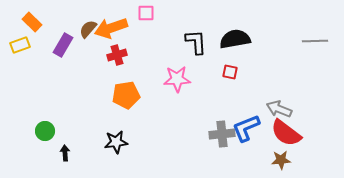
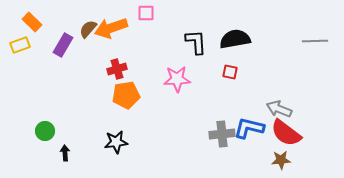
red cross: moved 14 px down
blue L-shape: moved 3 px right; rotated 36 degrees clockwise
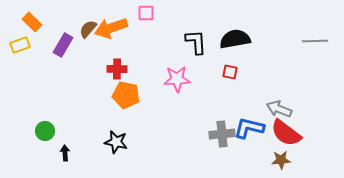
red cross: rotated 18 degrees clockwise
orange pentagon: rotated 20 degrees clockwise
black star: rotated 20 degrees clockwise
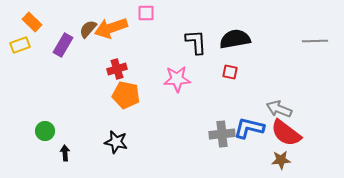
red cross: rotated 18 degrees counterclockwise
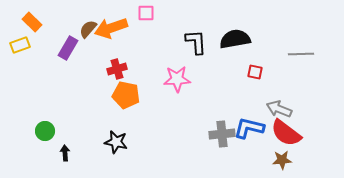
gray line: moved 14 px left, 13 px down
purple rectangle: moved 5 px right, 3 px down
red square: moved 25 px right
brown star: moved 1 px right
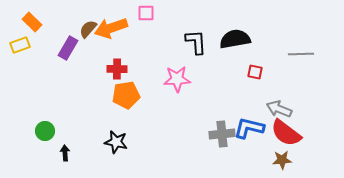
red cross: rotated 18 degrees clockwise
orange pentagon: rotated 20 degrees counterclockwise
